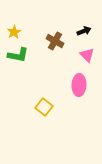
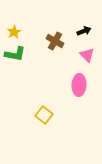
green L-shape: moved 3 px left, 1 px up
yellow square: moved 8 px down
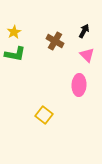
black arrow: rotated 40 degrees counterclockwise
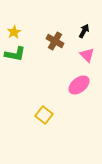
pink ellipse: rotated 50 degrees clockwise
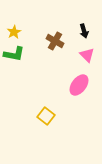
black arrow: rotated 136 degrees clockwise
green L-shape: moved 1 px left
pink ellipse: rotated 15 degrees counterclockwise
yellow square: moved 2 px right, 1 px down
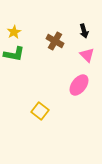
yellow square: moved 6 px left, 5 px up
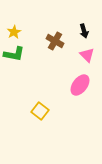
pink ellipse: moved 1 px right
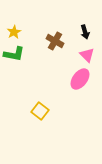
black arrow: moved 1 px right, 1 px down
pink ellipse: moved 6 px up
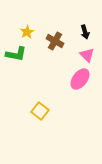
yellow star: moved 13 px right
green L-shape: moved 2 px right
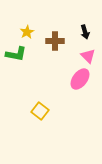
brown cross: rotated 30 degrees counterclockwise
pink triangle: moved 1 px right, 1 px down
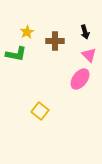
pink triangle: moved 1 px right, 1 px up
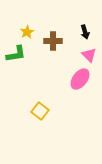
brown cross: moved 2 px left
green L-shape: rotated 20 degrees counterclockwise
